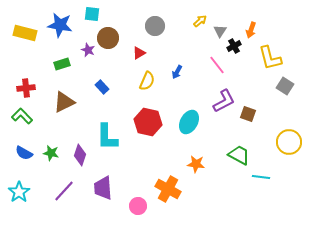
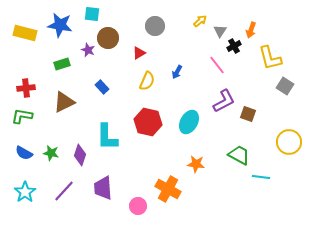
green L-shape: rotated 35 degrees counterclockwise
cyan star: moved 6 px right
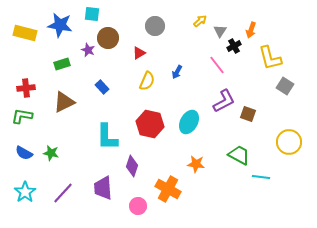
red hexagon: moved 2 px right, 2 px down
purple diamond: moved 52 px right, 11 px down
purple line: moved 1 px left, 2 px down
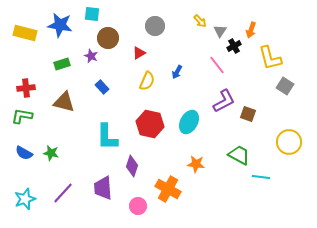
yellow arrow: rotated 88 degrees clockwise
purple star: moved 3 px right, 6 px down
brown triangle: rotated 40 degrees clockwise
cyan star: moved 7 px down; rotated 15 degrees clockwise
